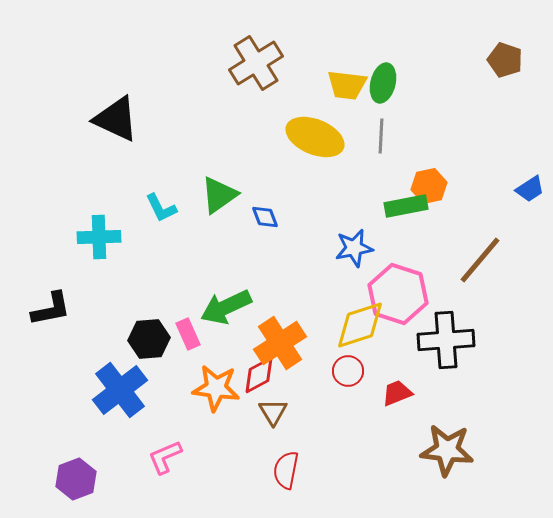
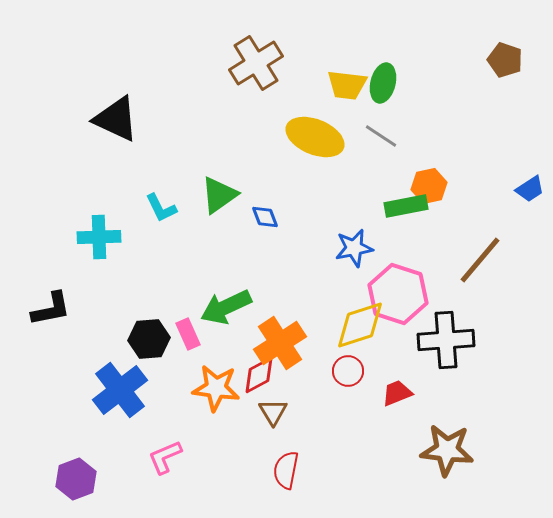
gray line: rotated 60 degrees counterclockwise
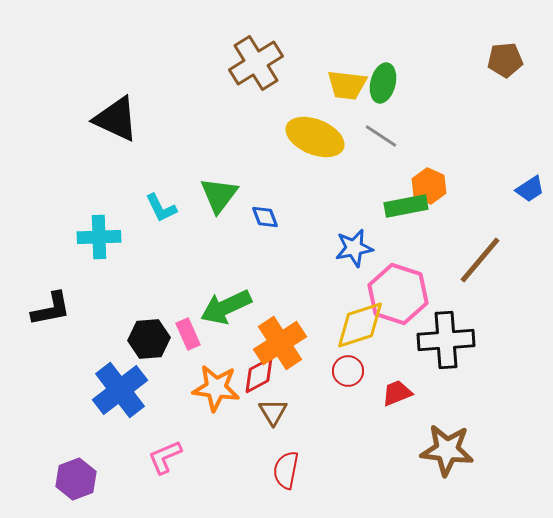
brown pentagon: rotated 24 degrees counterclockwise
orange hexagon: rotated 24 degrees counterclockwise
green triangle: rotated 18 degrees counterclockwise
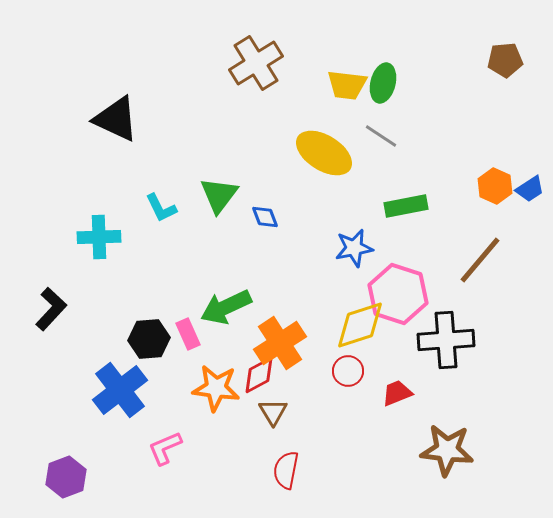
yellow ellipse: moved 9 px right, 16 px down; rotated 10 degrees clockwise
orange hexagon: moved 66 px right
black L-shape: rotated 36 degrees counterclockwise
pink L-shape: moved 9 px up
purple hexagon: moved 10 px left, 2 px up
